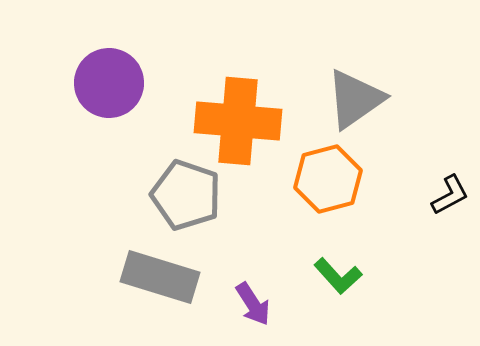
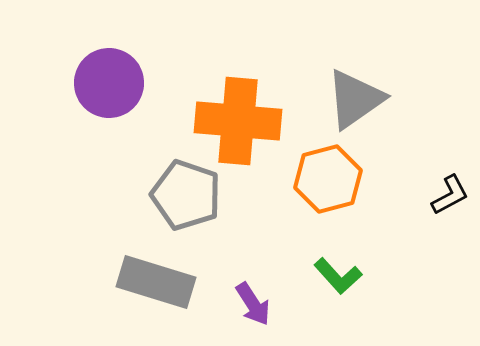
gray rectangle: moved 4 px left, 5 px down
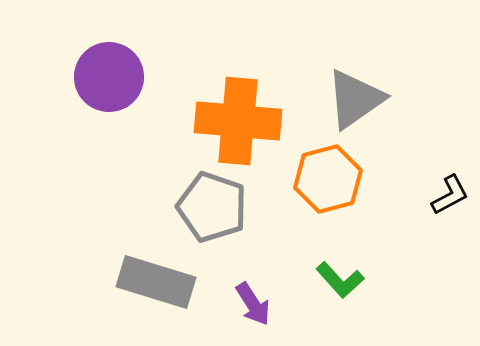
purple circle: moved 6 px up
gray pentagon: moved 26 px right, 12 px down
green L-shape: moved 2 px right, 4 px down
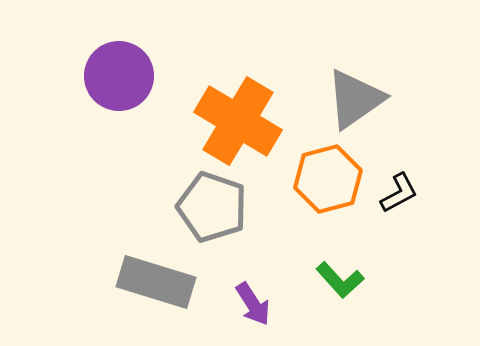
purple circle: moved 10 px right, 1 px up
orange cross: rotated 26 degrees clockwise
black L-shape: moved 51 px left, 2 px up
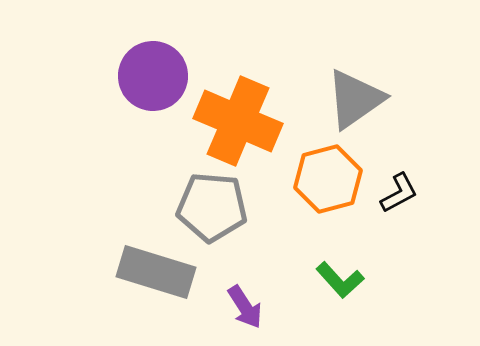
purple circle: moved 34 px right
orange cross: rotated 8 degrees counterclockwise
gray pentagon: rotated 14 degrees counterclockwise
gray rectangle: moved 10 px up
purple arrow: moved 8 px left, 3 px down
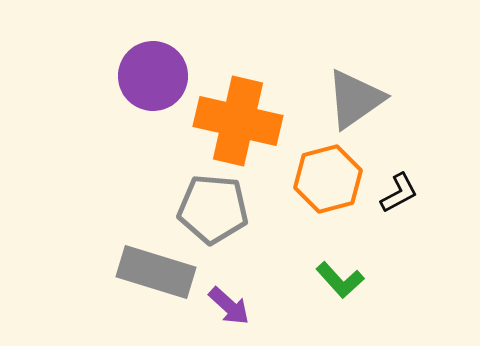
orange cross: rotated 10 degrees counterclockwise
gray pentagon: moved 1 px right, 2 px down
purple arrow: moved 16 px left, 1 px up; rotated 15 degrees counterclockwise
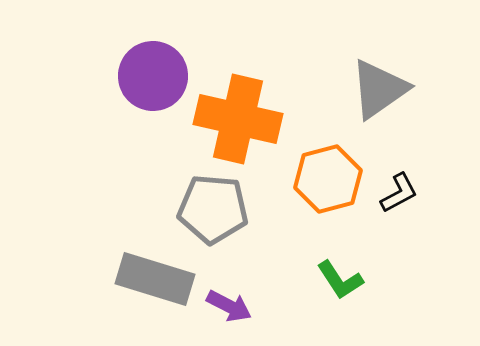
gray triangle: moved 24 px right, 10 px up
orange cross: moved 2 px up
gray rectangle: moved 1 px left, 7 px down
green L-shape: rotated 9 degrees clockwise
purple arrow: rotated 15 degrees counterclockwise
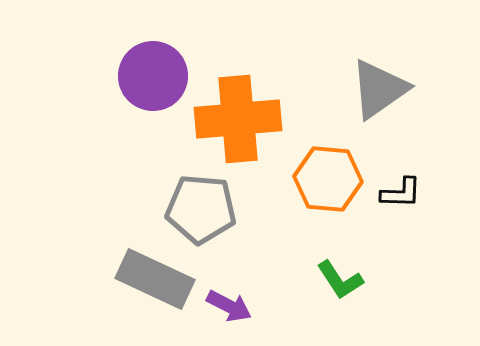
orange cross: rotated 18 degrees counterclockwise
orange hexagon: rotated 20 degrees clockwise
black L-shape: moved 2 px right; rotated 30 degrees clockwise
gray pentagon: moved 12 px left
gray rectangle: rotated 8 degrees clockwise
